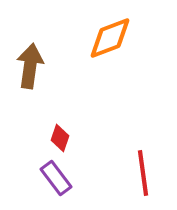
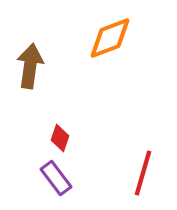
red line: rotated 24 degrees clockwise
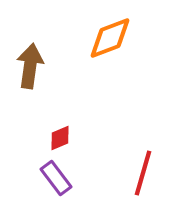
red diamond: rotated 48 degrees clockwise
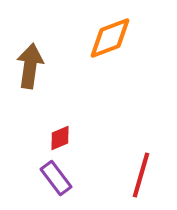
red line: moved 2 px left, 2 px down
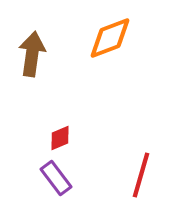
brown arrow: moved 2 px right, 12 px up
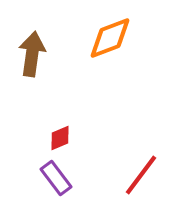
red line: rotated 21 degrees clockwise
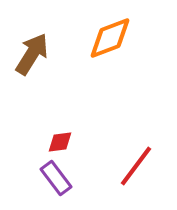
brown arrow: rotated 24 degrees clockwise
red diamond: moved 4 px down; rotated 16 degrees clockwise
red line: moved 5 px left, 9 px up
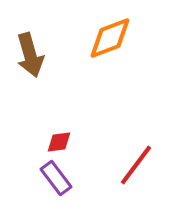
brown arrow: moved 2 px left, 1 px down; rotated 132 degrees clockwise
red diamond: moved 1 px left
red line: moved 1 px up
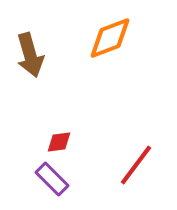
purple rectangle: moved 4 px left, 1 px down; rotated 8 degrees counterclockwise
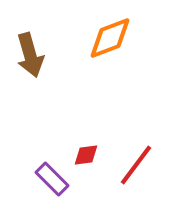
red diamond: moved 27 px right, 13 px down
